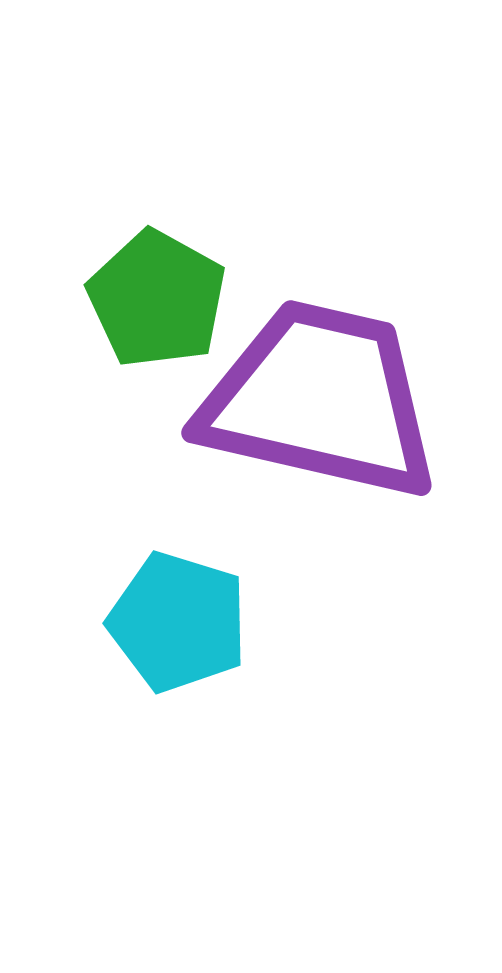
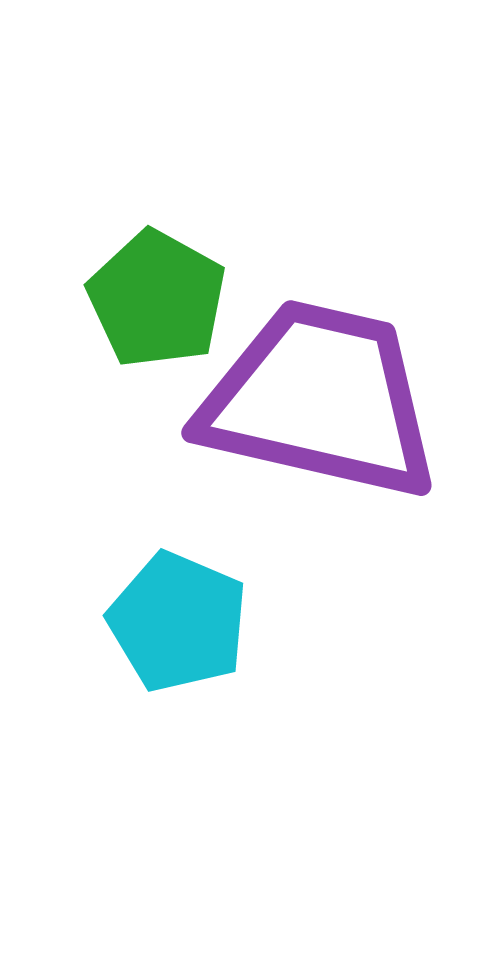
cyan pentagon: rotated 6 degrees clockwise
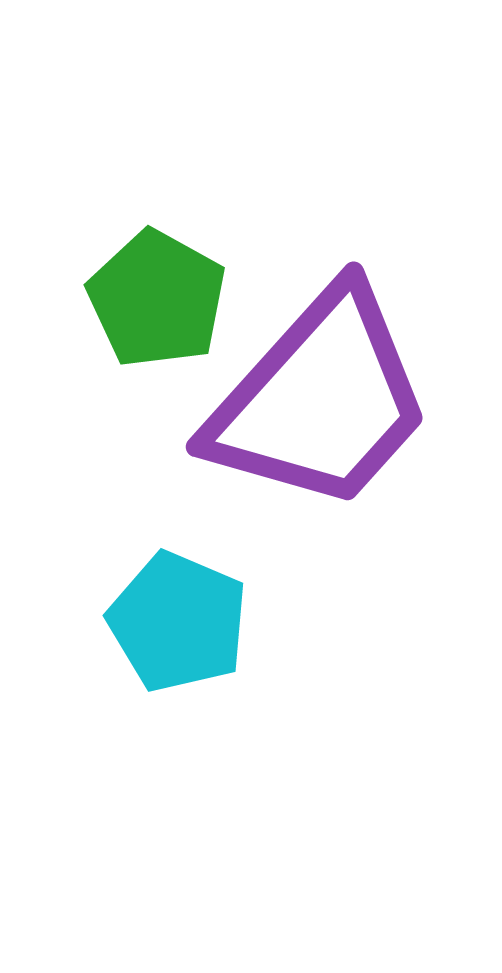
purple trapezoid: rotated 119 degrees clockwise
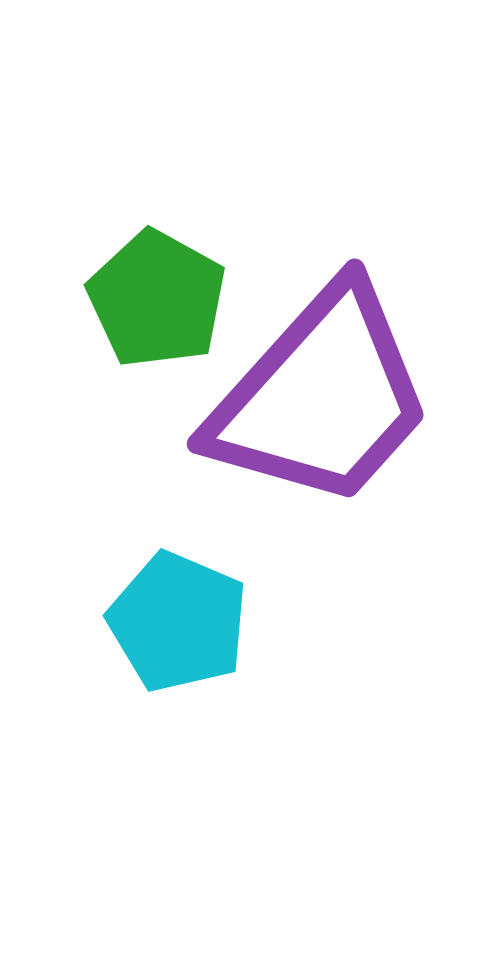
purple trapezoid: moved 1 px right, 3 px up
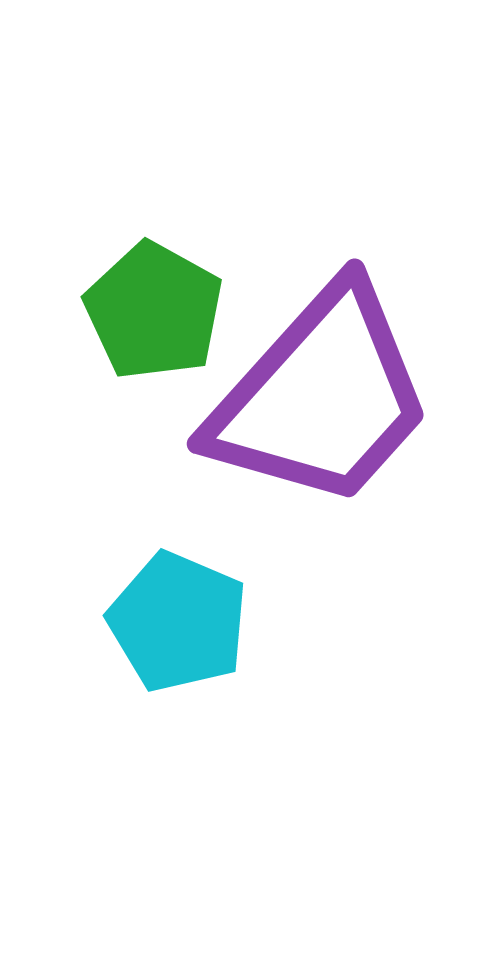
green pentagon: moved 3 px left, 12 px down
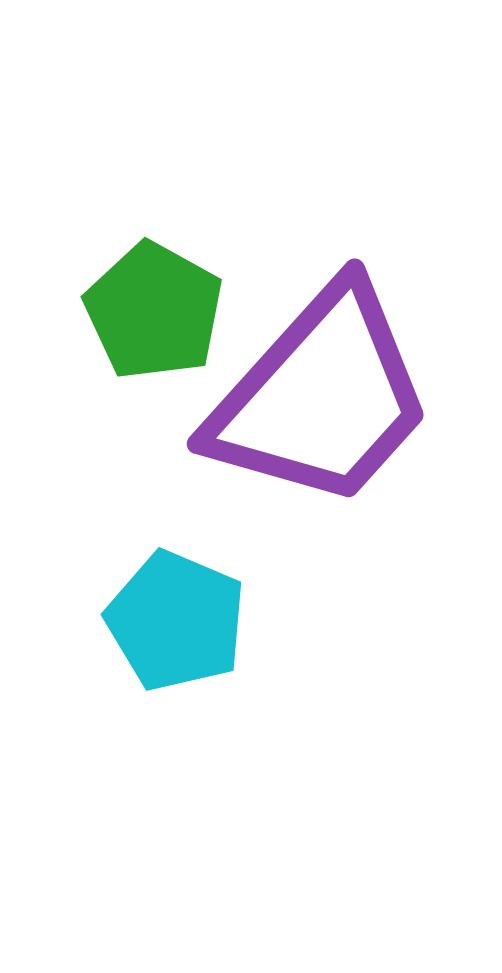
cyan pentagon: moved 2 px left, 1 px up
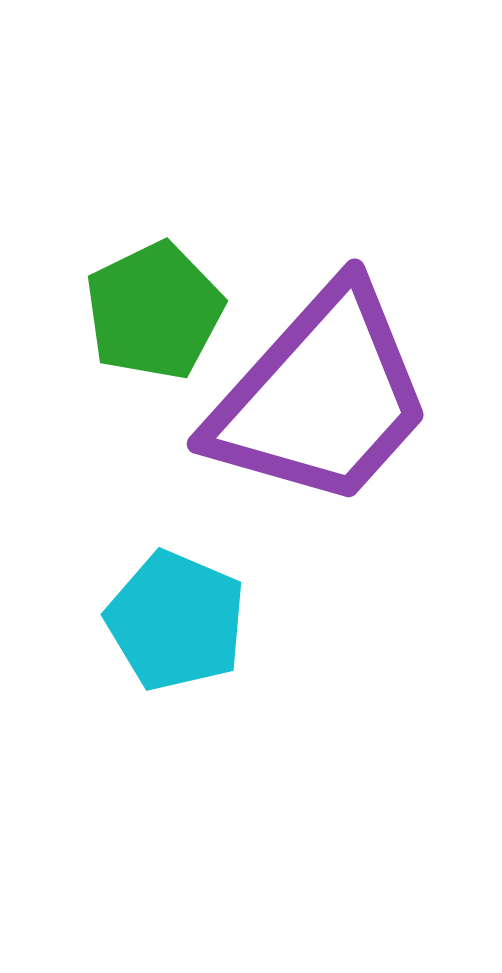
green pentagon: rotated 17 degrees clockwise
